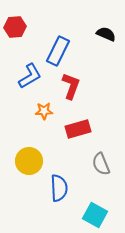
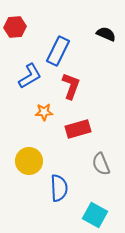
orange star: moved 1 px down
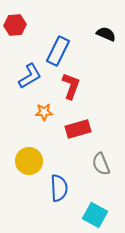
red hexagon: moved 2 px up
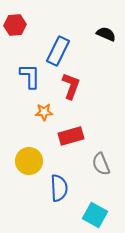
blue L-shape: rotated 60 degrees counterclockwise
red rectangle: moved 7 px left, 7 px down
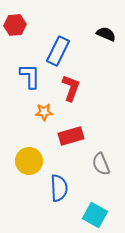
red L-shape: moved 2 px down
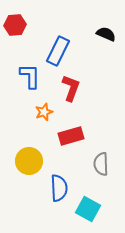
orange star: rotated 18 degrees counterclockwise
gray semicircle: rotated 20 degrees clockwise
cyan square: moved 7 px left, 6 px up
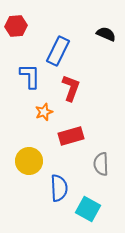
red hexagon: moved 1 px right, 1 px down
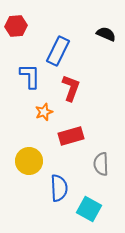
cyan square: moved 1 px right
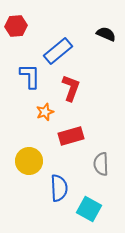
blue rectangle: rotated 24 degrees clockwise
orange star: moved 1 px right
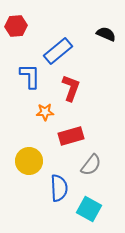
orange star: rotated 18 degrees clockwise
gray semicircle: moved 10 px left, 1 px down; rotated 140 degrees counterclockwise
